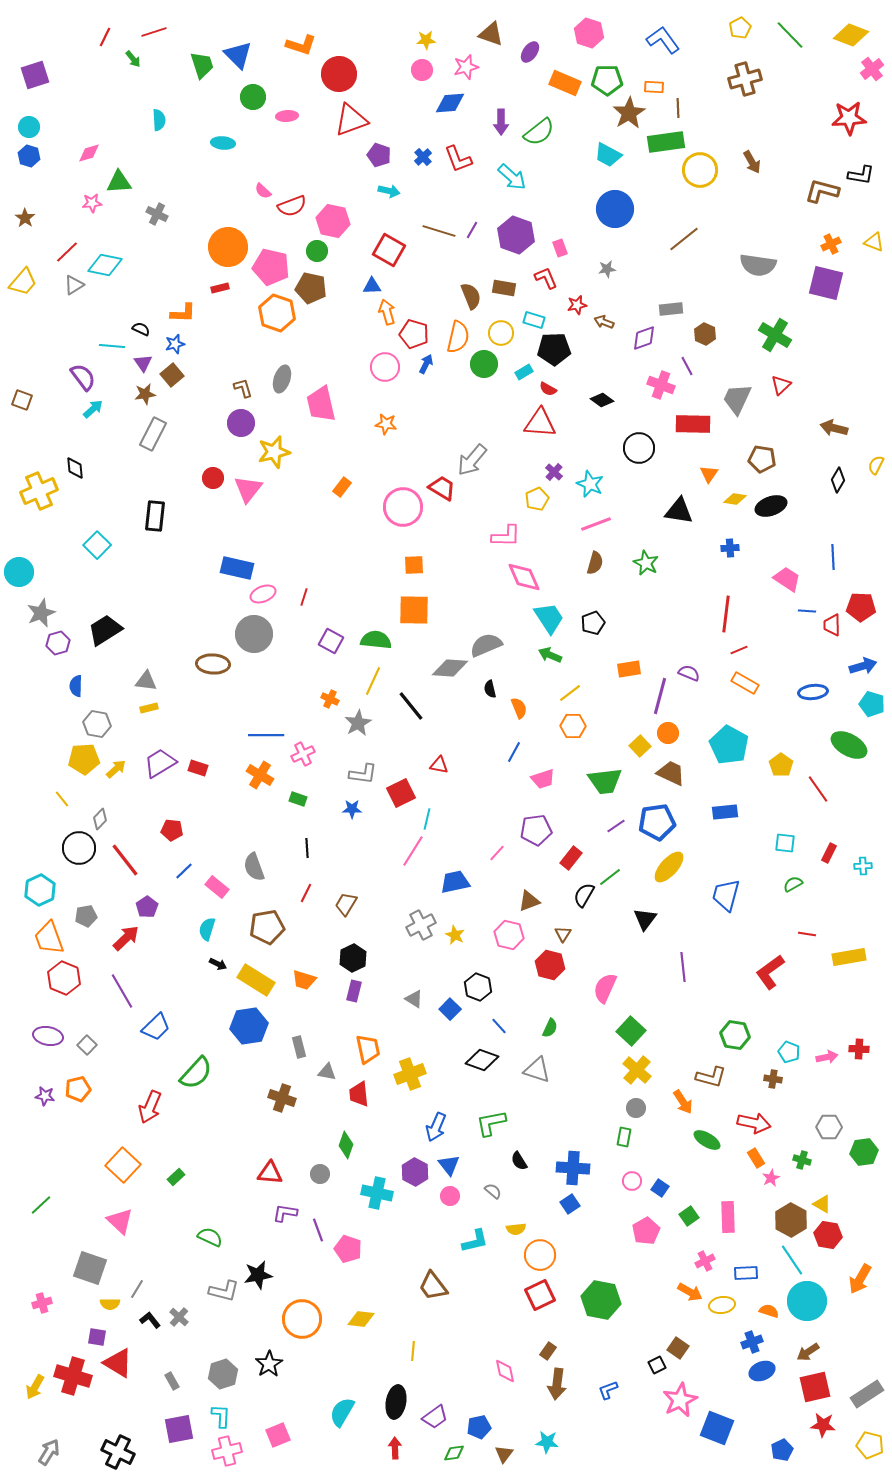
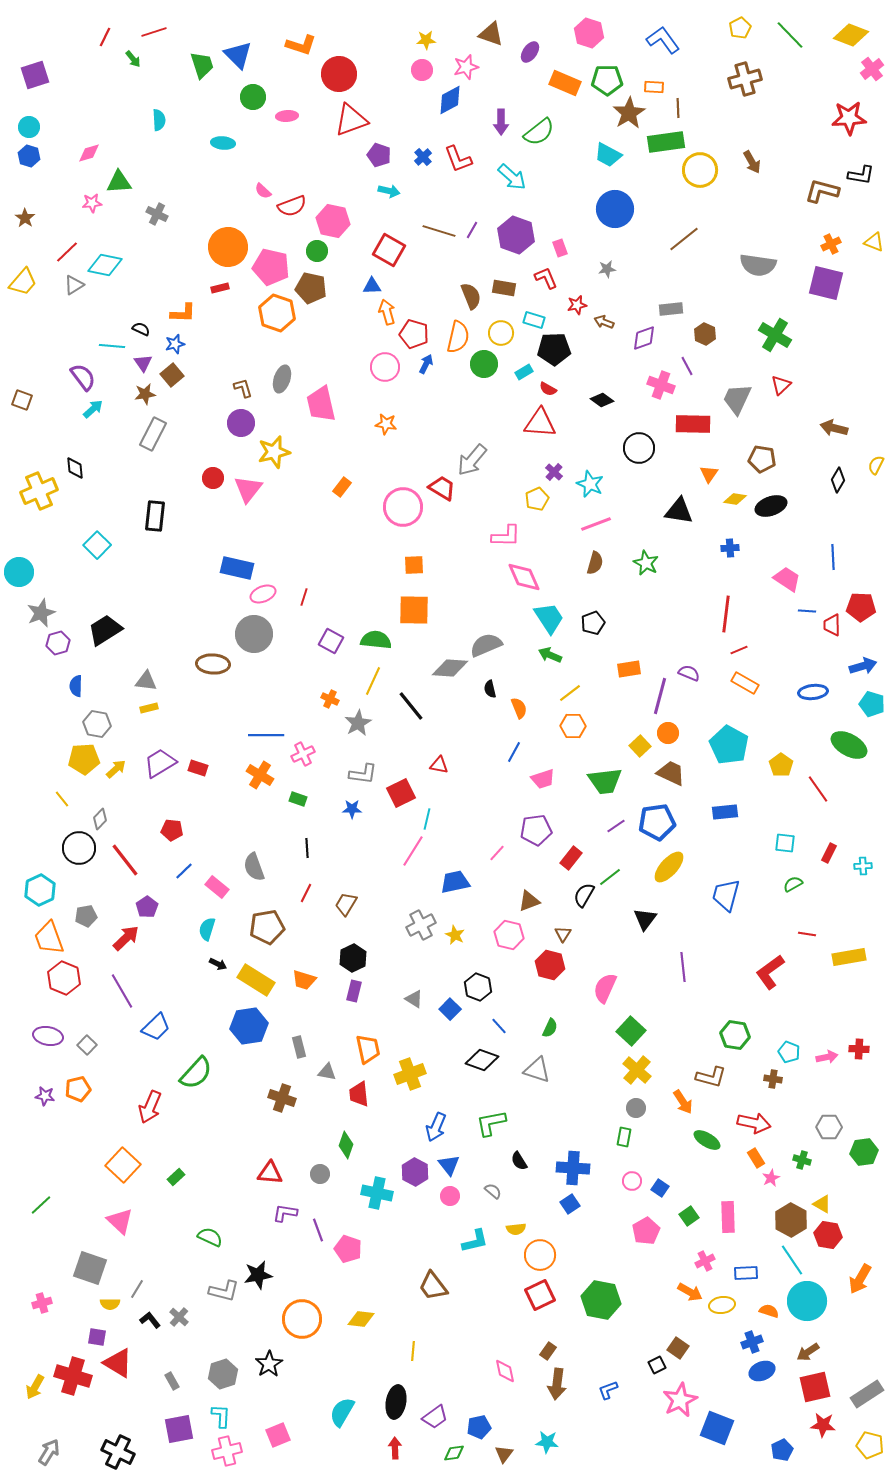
blue diamond at (450, 103): moved 3 px up; rotated 24 degrees counterclockwise
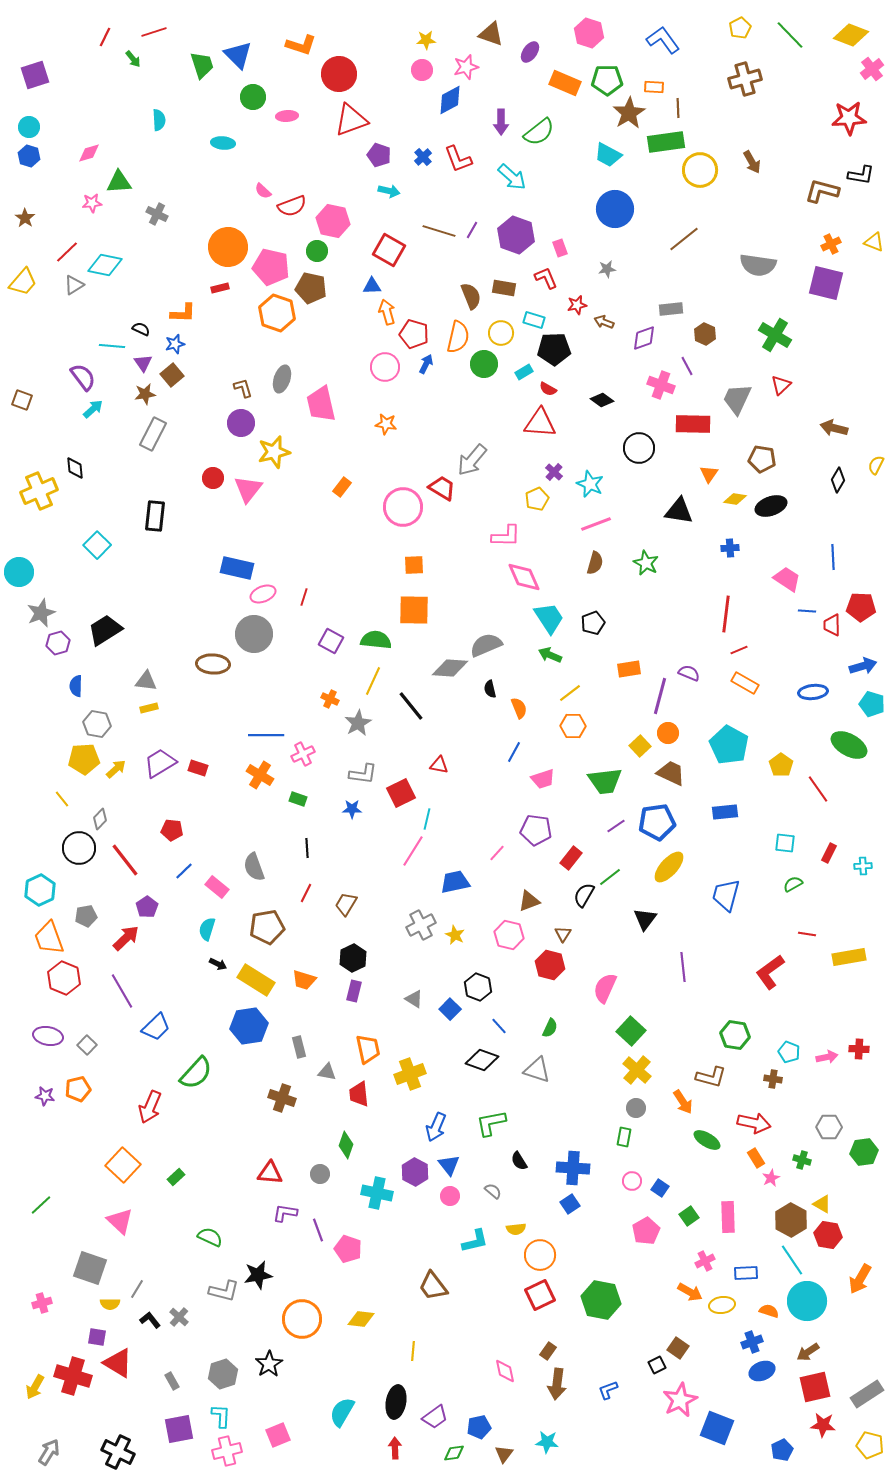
purple pentagon at (536, 830): rotated 16 degrees clockwise
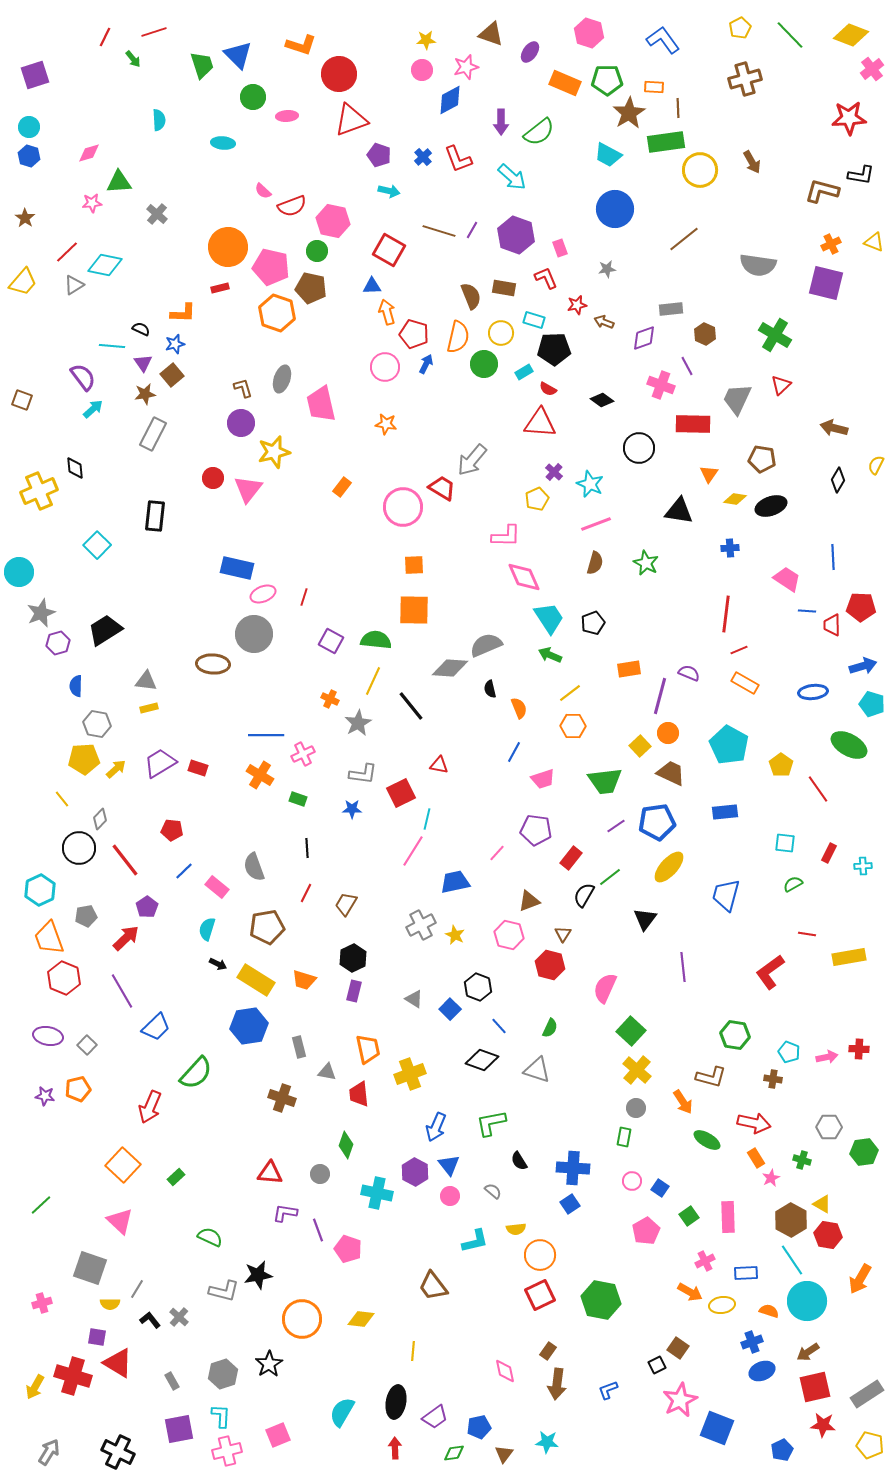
gray cross at (157, 214): rotated 15 degrees clockwise
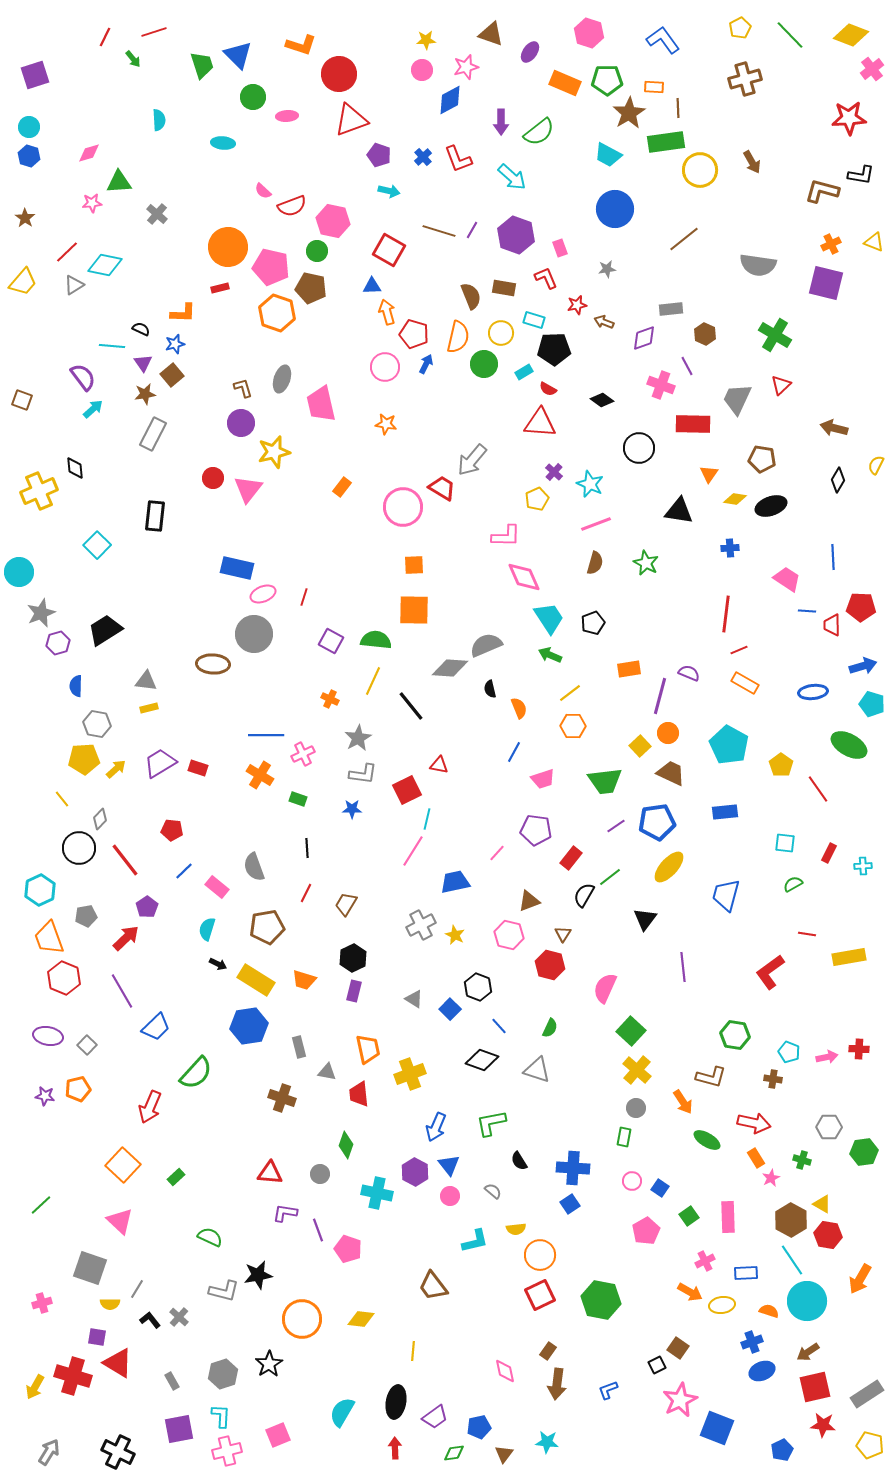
gray star at (358, 723): moved 15 px down
red square at (401, 793): moved 6 px right, 3 px up
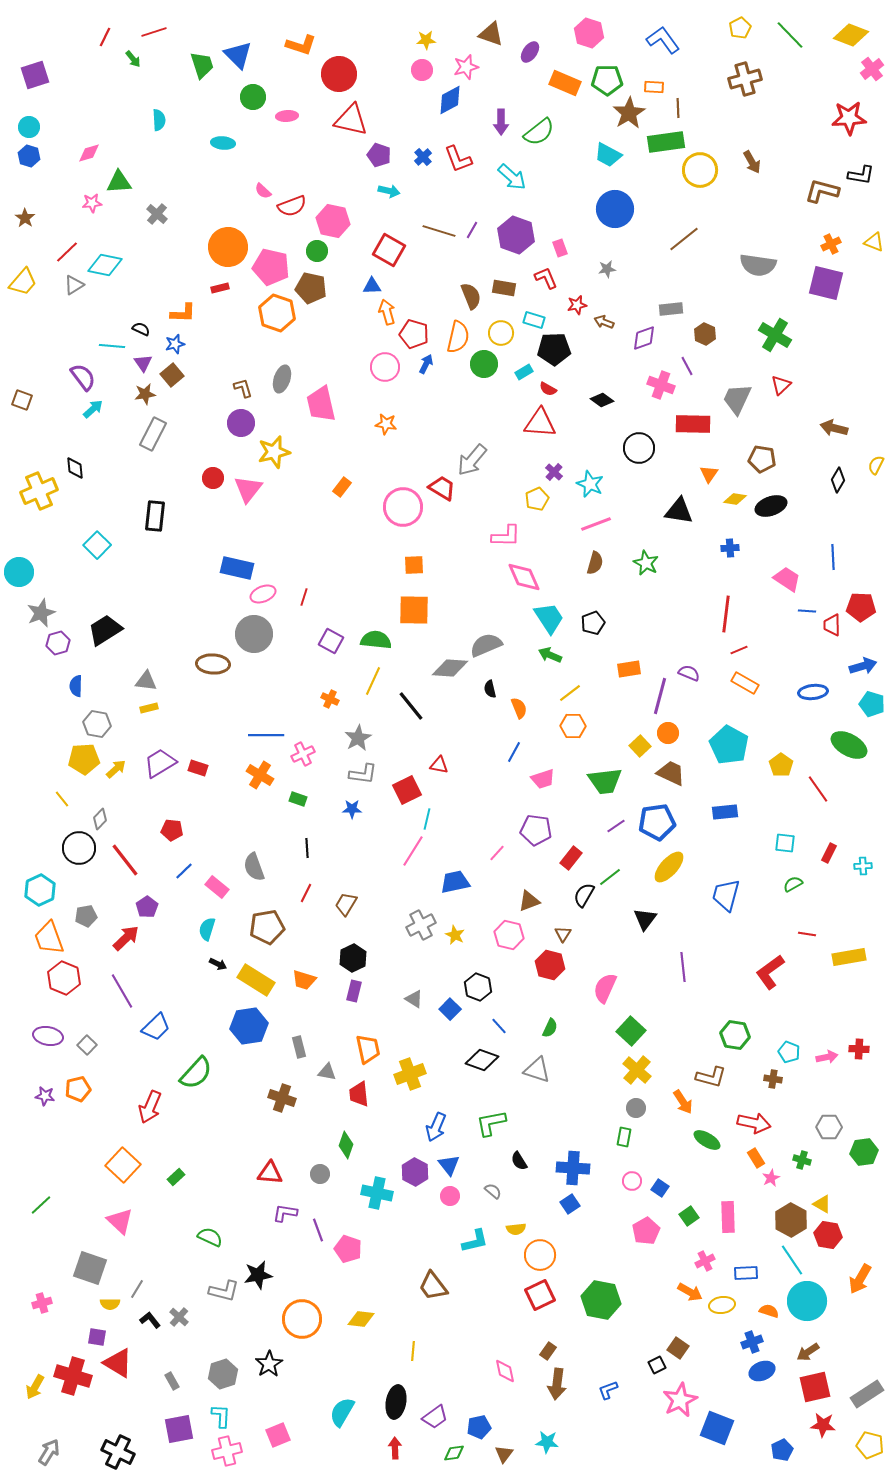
red triangle at (351, 120): rotated 33 degrees clockwise
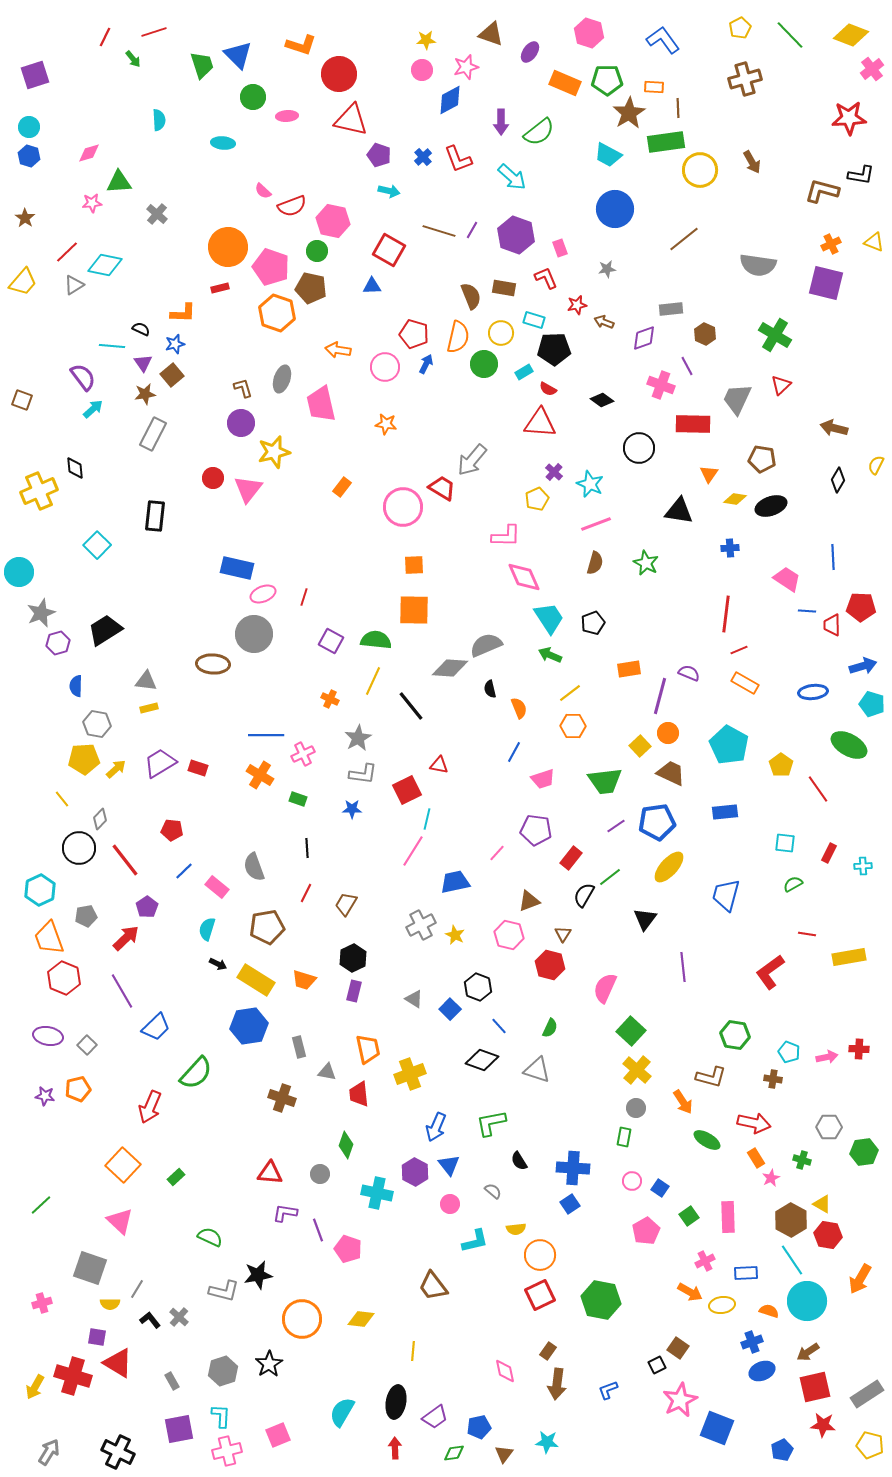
pink pentagon at (271, 267): rotated 6 degrees clockwise
orange arrow at (387, 312): moved 49 px left, 38 px down; rotated 65 degrees counterclockwise
pink circle at (450, 1196): moved 8 px down
gray hexagon at (223, 1374): moved 3 px up
